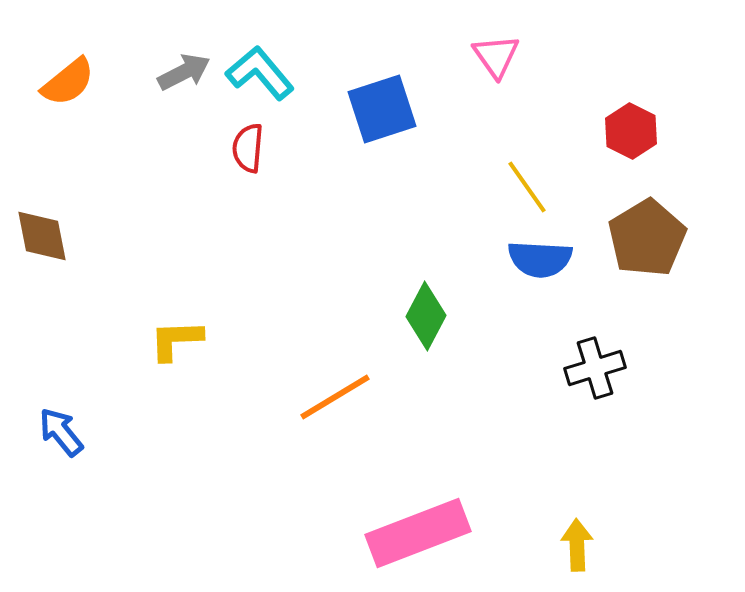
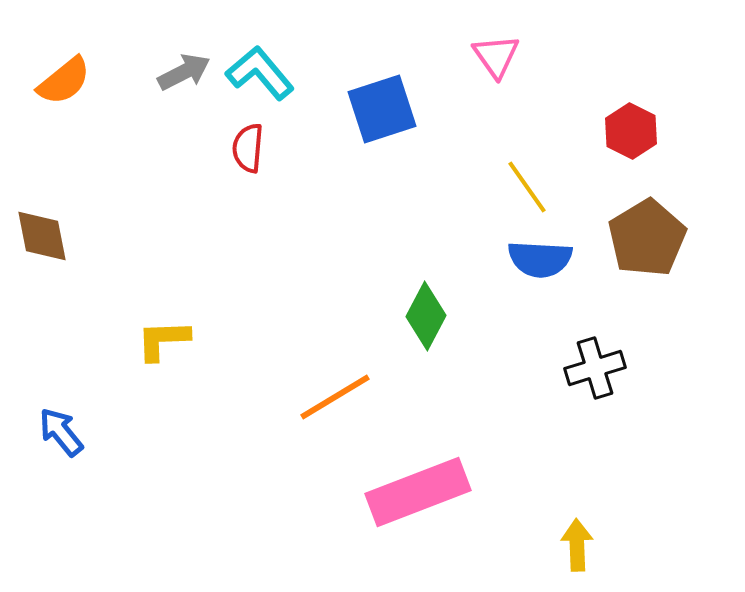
orange semicircle: moved 4 px left, 1 px up
yellow L-shape: moved 13 px left
pink rectangle: moved 41 px up
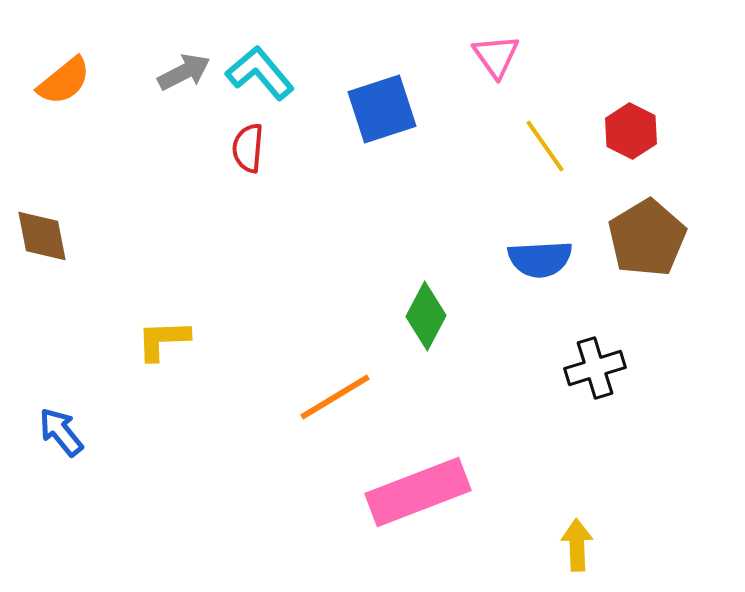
yellow line: moved 18 px right, 41 px up
blue semicircle: rotated 6 degrees counterclockwise
